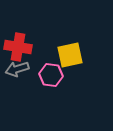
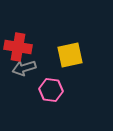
gray arrow: moved 7 px right, 1 px up
pink hexagon: moved 15 px down
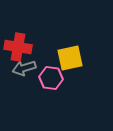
yellow square: moved 3 px down
pink hexagon: moved 12 px up
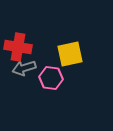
yellow square: moved 4 px up
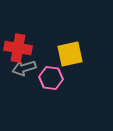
red cross: moved 1 px down
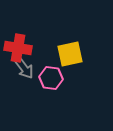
gray arrow: rotated 110 degrees counterclockwise
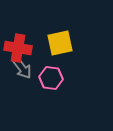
yellow square: moved 10 px left, 11 px up
gray arrow: moved 2 px left
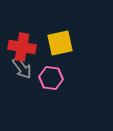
red cross: moved 4 px right, 1 px up
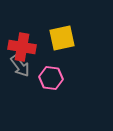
yellow square: moved 2 px right, 5 px up
gray arrow: moved 2 px left, 2 px up
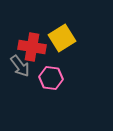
yellow square: rotated 20 degrees counterclockwise
red cross: moved 10 px right
